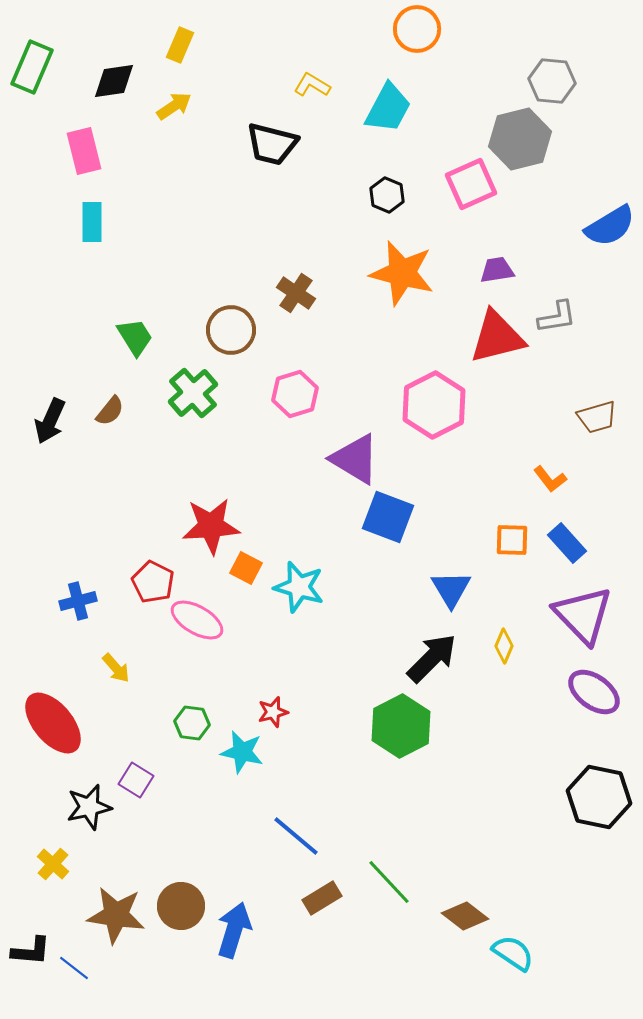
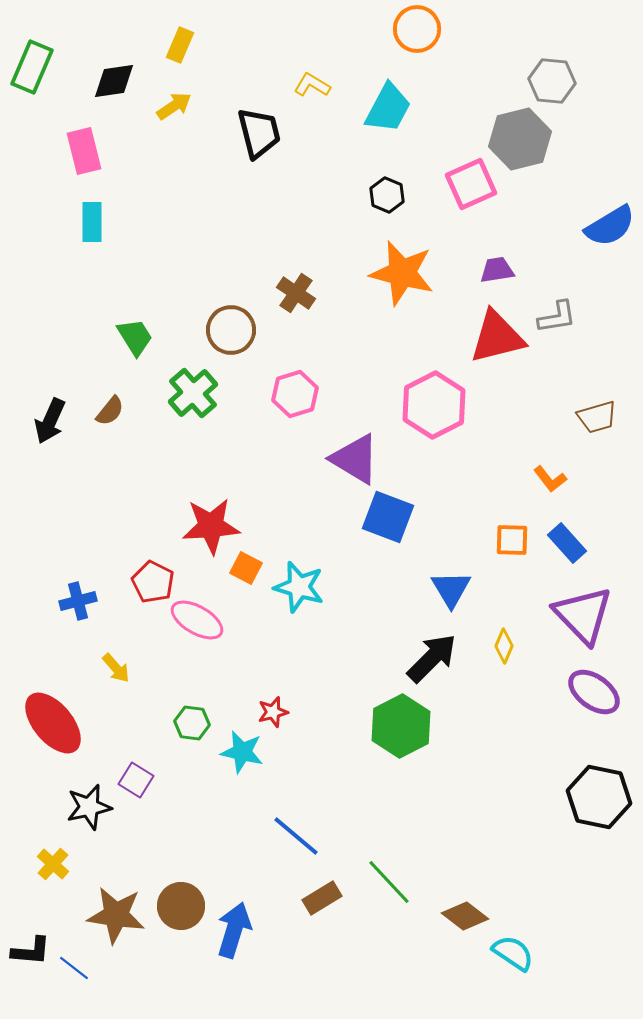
black trapezoid at (272, 144): moved 13 px left, 11 px up; rotated 118 degrees counterclockwise
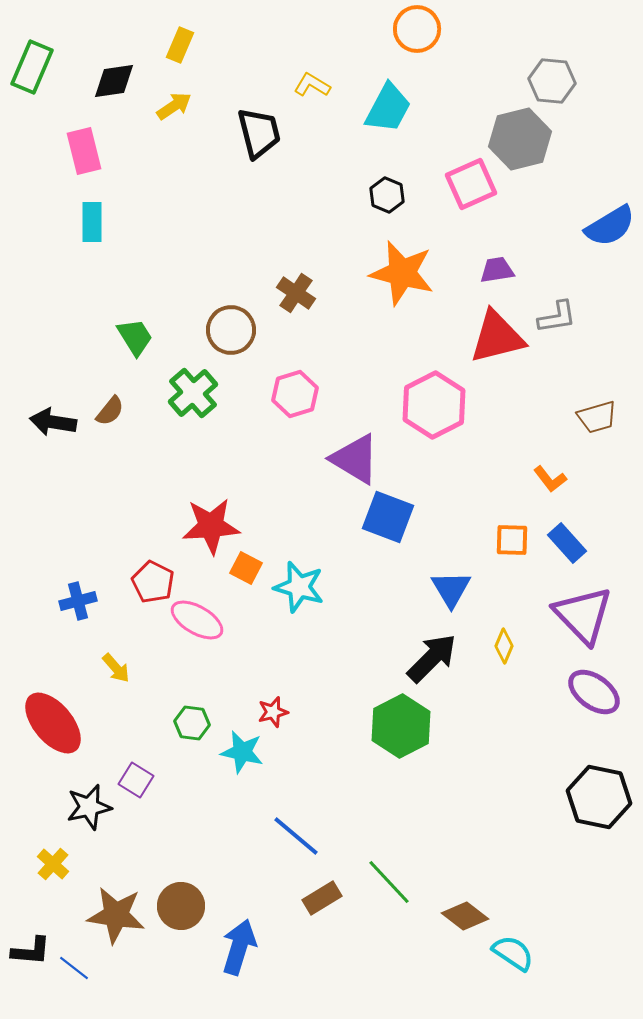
black arrow at (50, 421): moved 3 px right, 1 px down; rotated 75 degrees clockwise
blue arrow at (234, 930): moved 5 px right, 17 px down
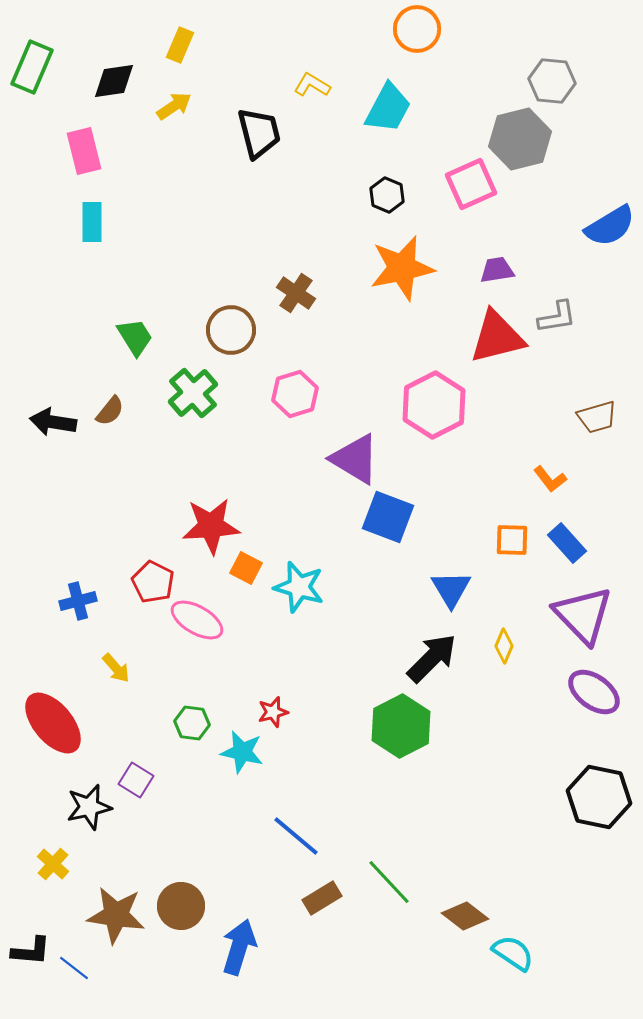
orange star at (402, 273): moved 5 px up; rotated 26 degrees counterclockwise
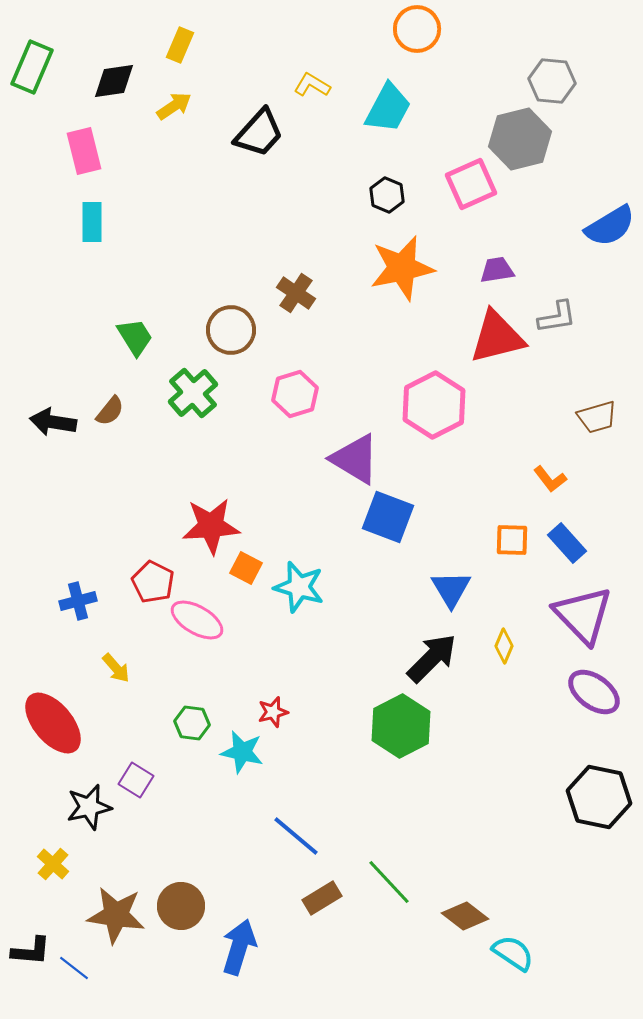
black trapezoid at (259, 133): rotated 56 degrees clockwise
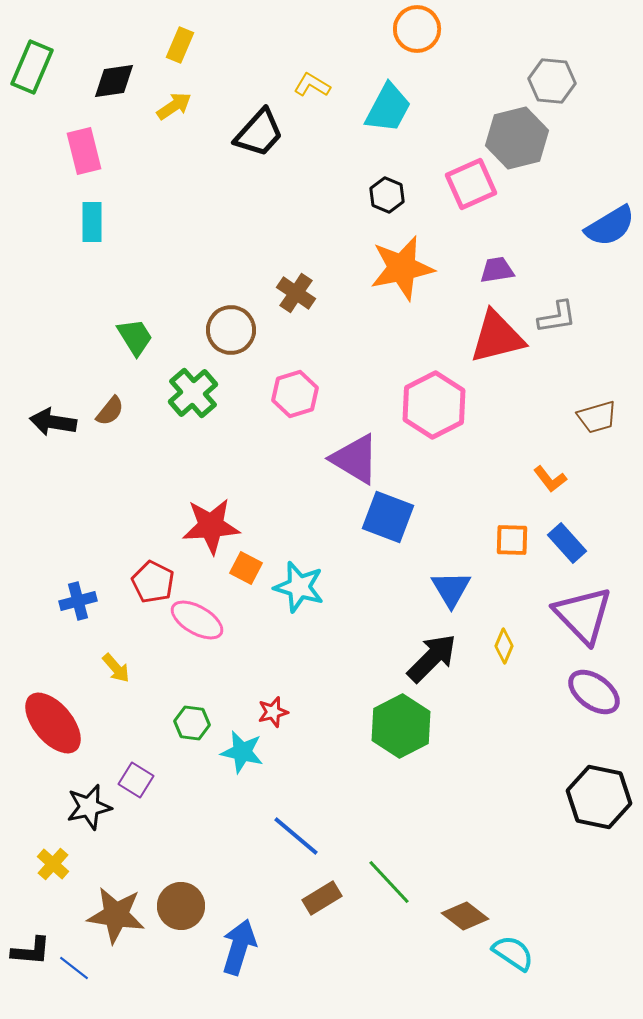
gray hexagon at (520, 139): moved 3 px left, 1 px up
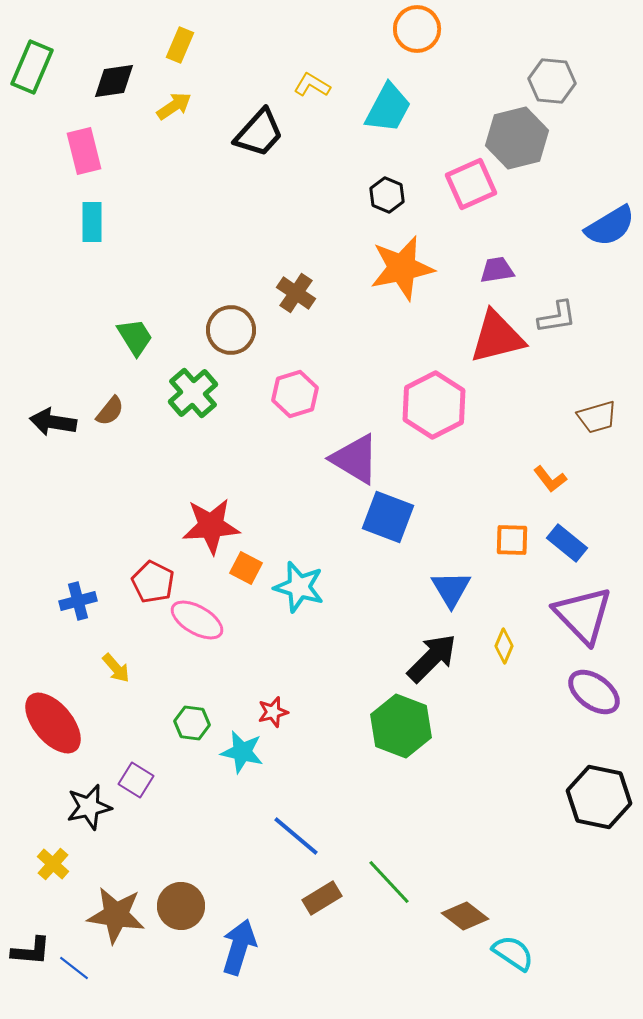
blue rectangle at (567, 543): rotated 9 degrees counterclockwise
green hexagon at (401, 726): rotated 12 degrees counterclockwise
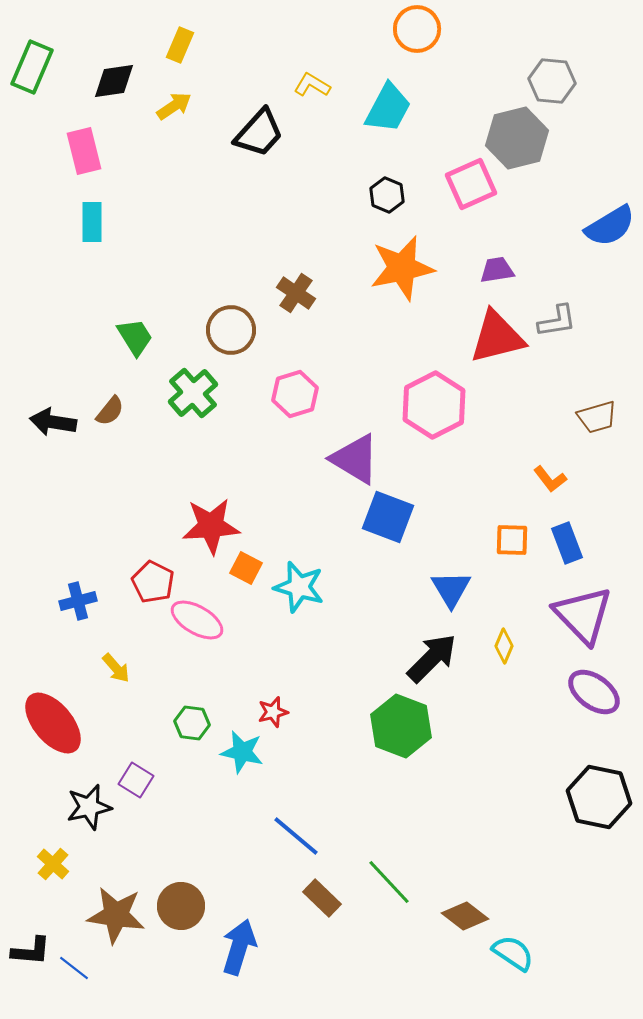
gray L-shape at (557, 317): moved 4 px down
blue rectangle at (567, 543): rotated 30 degrees clockwise
brown rectangle at (322, 898): rotated 75 degrees clockwise
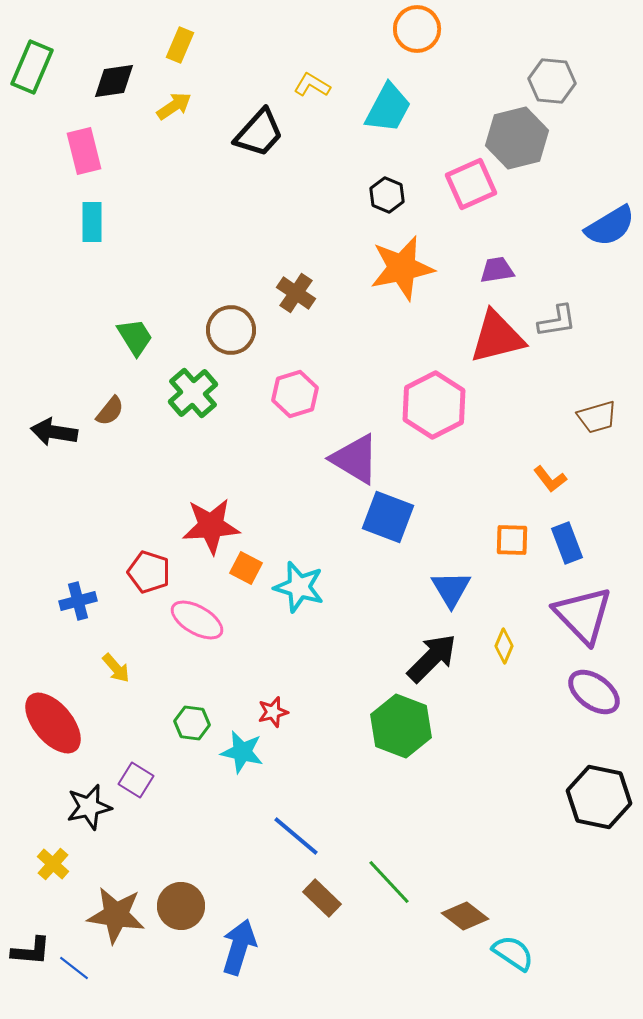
black arrow at (53, 422): moved 1 px right, 10 px down
red pentagon at (153, 582): moved 4 px left, 10 px up; rotated 9 degrees counterclockwise
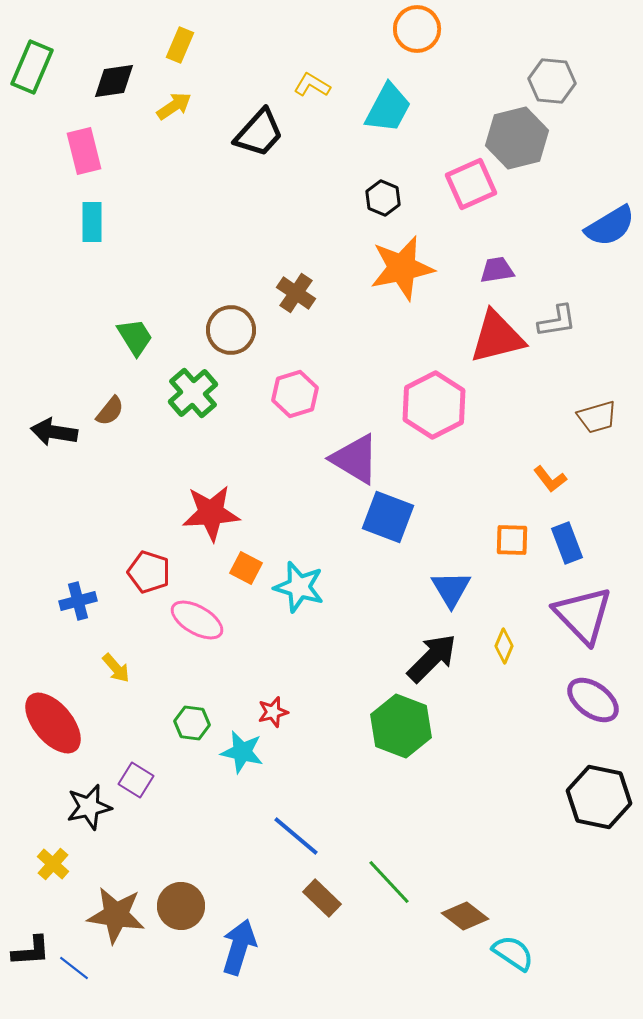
black hexagon at (387, 195): moved 4 px left, 3 px down
red star at (211, 526): moved 13 px up
purple ellipse at (594, 692): moved 1 px left, 8 px down
black L-shape at (31, 951): rotated 9 degrees counterclockwise
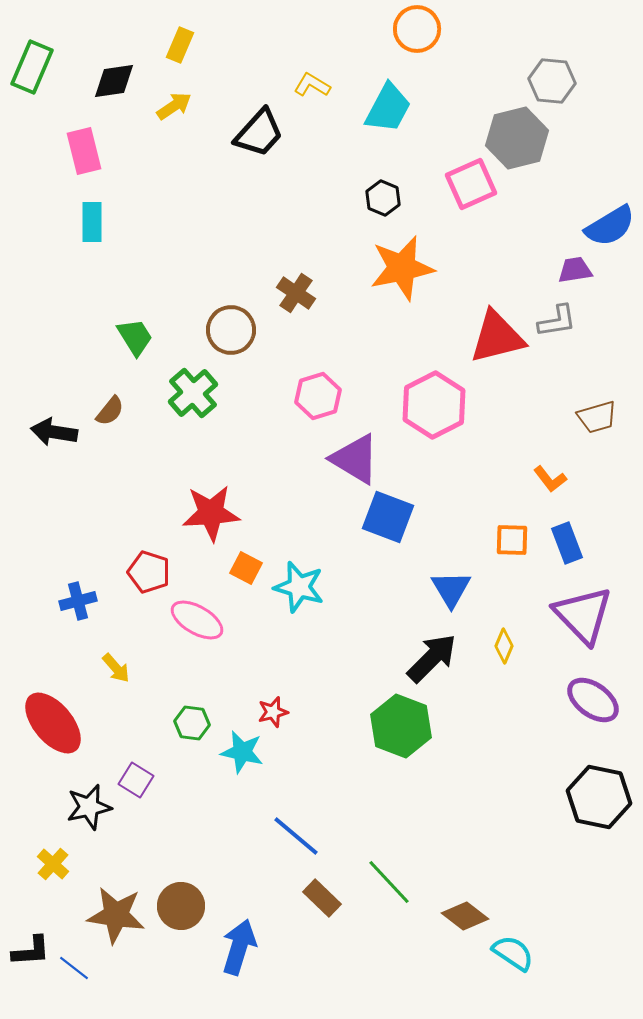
purple trapezoid at (497, 270): moved 78 px right
pink hexagon at (295, 394): moved 23 px right, 2 px down
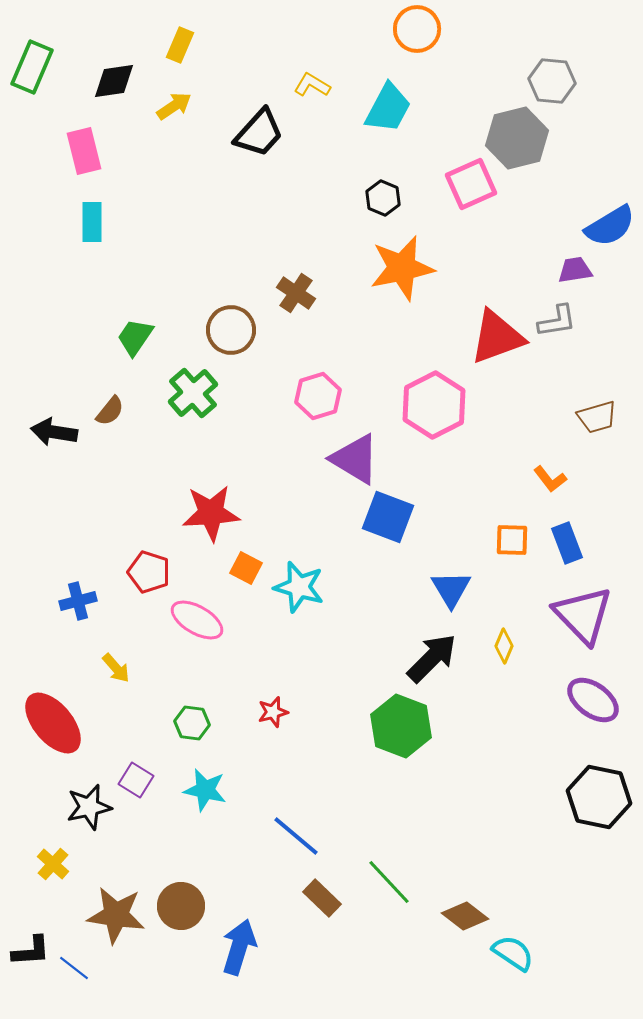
green trapezoid at (135, 337): rotated 114 degrees counterclockwise
red triangle at (497, 337): rotated 6 degrees counterclockwise
cyan star at (242, 752): moved 37 px left, 38 px down
